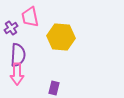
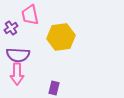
pink trapezoid: moved 2 px up
yellow hexagon: rotated 12 degrees counterclockwise
purple semicircle: rotated 90 degrees clockwise
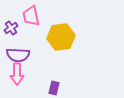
pink trapezoid: moved 1 px right, 1 px down
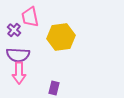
pink trapezoid: moved 1 px left, 1 px down
purple cross: moved 3 px right, 2 px down; rotated 16 degrees counterclockwise
pink arrow: moved 2 px right, 1 px up
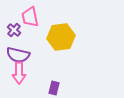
purple semicircle: rotated 10 degrees clockwise
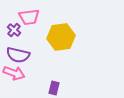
pink trapezoid: moved 1 px left; rotated 85 degrees counterclockwise
pink arrow: moved 5 px left; rotated 70 degrees counterclockwise
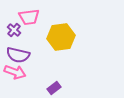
pink arrow: moved 1 px right, 1 px up
purple rectangle: rotated 40 degrees clockwise
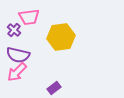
pink arrow: moved 2 px right; rotated 115 degrees clockwise
